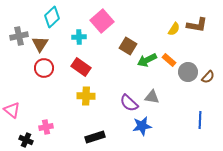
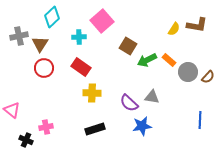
yellow cross: moved 6 px right, 3 px up
black rectangle: moved 8 px up
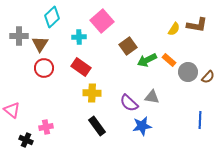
gray cross: rotated 12 degrees clockwise
brown square: rotated 24 degrees clockwise
black rectangle: moved 2 px right, 3 px up; rotated 72 degrees clockwise
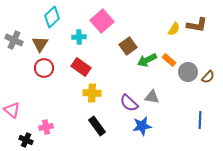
gray cross: moved 5 px left, 4 px down; rotated 24 degrees clockwise
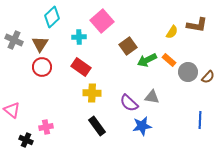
yellow semicircle: moved 2 px left, 3 px down
red circle: moved 2 px left, 1 px up
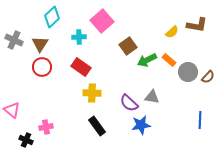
yellow semicircle: rotated 16 degrees clockwise
blue star: moved 1 px left, 1 px up
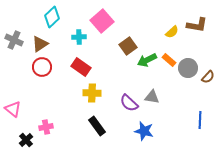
brown triangle: rotated 24 degrees clockwise
gray circle: moved 4 px up
pink triangle: moved 1 px right, 1 px up
blue star: moved 3 px right, 6 px down; rotated 24 degrees clockwise
black cross: rotated 24 degrees clockwise
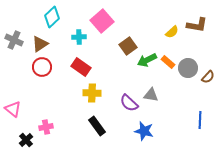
orange rectangle: moved 1 px left, 2 px down
gray triangle: moved 1 px left, 2 px up
